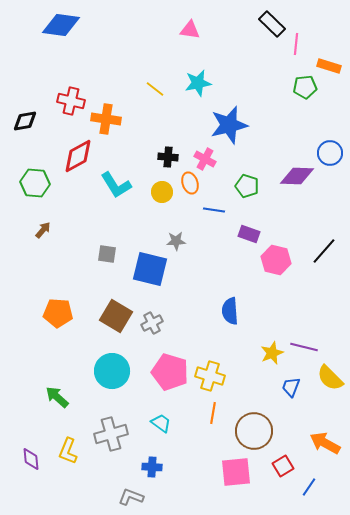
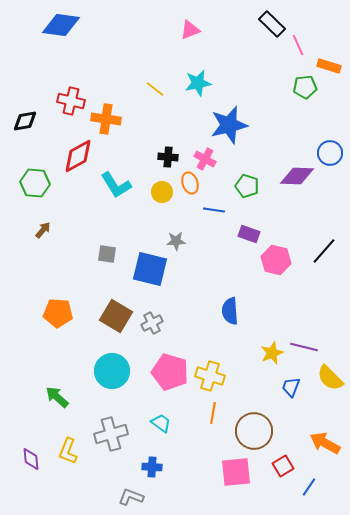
pink triangle at (190, 30): rotated 30 degrees counterclockwise
pink line at (296, 44): moved 2 px right, 1 px down; rotated 30 degrees counterclockwise
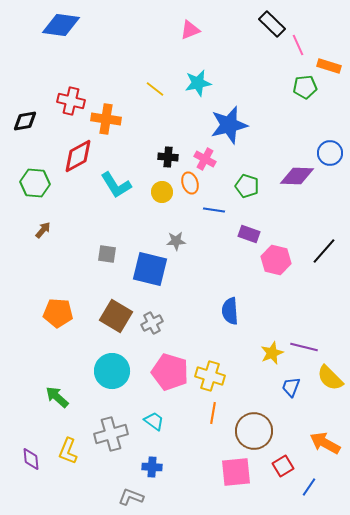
cyan trapezoid at (161, 423): moved 7 px left, 2 px up
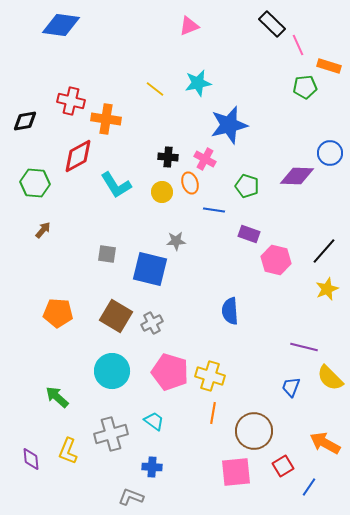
pink triangle at (190, 30): moved 1 px left, 4 px up
yellow star at (272, 353): moved 55 px right, 64 px up
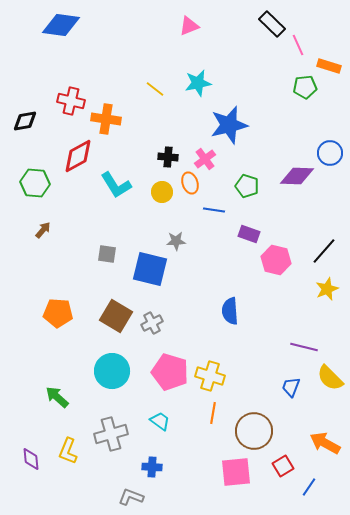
pink cross at (205, 159): rotated 25 degrees clockwise
cyan trapezoid at (154, 421): moved 6 px right
